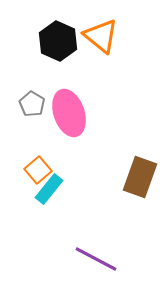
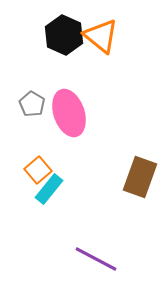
black hexagon: moved 6 px right, 6 px up
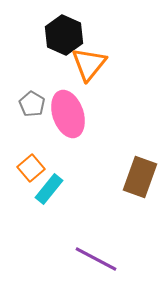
orange triangle: moved 12 px left, 28 px down; rotated 30 degrees clockwise
pink ellipse: moved 1 px left, 1 px down
orange square: moved 7 px left, 2 px up
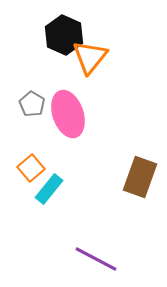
orange triangle: moved 1 px right, 7 px up
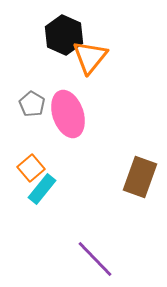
cyan rectangle: moved 7 px left
purple line: moved 1 px left; rotated 18 degrees clockwise
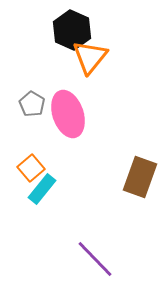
black hexagon: moved 8 px right, 5 px up
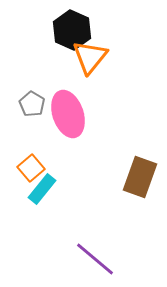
purple line: rotated 6 degrees counterclockwise
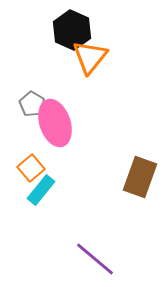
pink ellipse: moved 13 px left, 9 px down
cyan rectangle: moved 1 px left, 1 px down
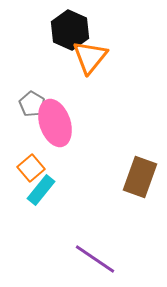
black hexagon: moved 2 px left
purple line: rotated 6 degrees counterclockwise
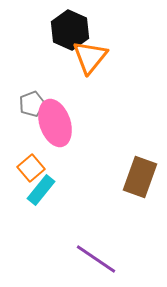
gray pentagon: rotated 20 degrees clockwise
purple line: moved 1 px right
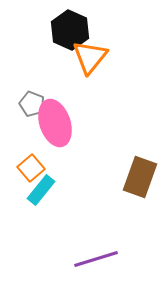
gray pentagon: rotated 30 degrees counterclockwise
purple line: rotated 51 degrees counterclockwise
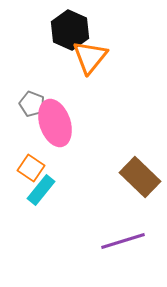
orange square: rotated 16 degrees counterclockwise
brown rectangle: rotated 66 degrees counterclockwise
purple line: moved 27 px right, 18 px up
